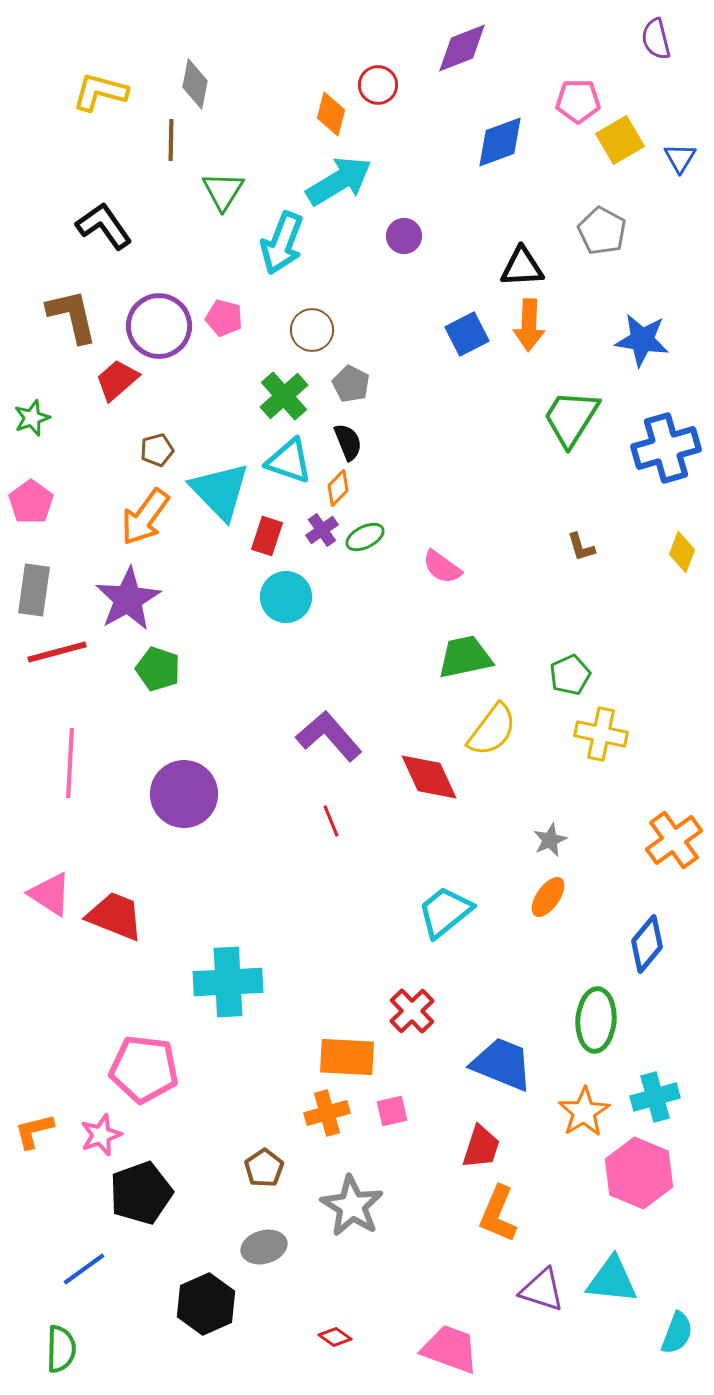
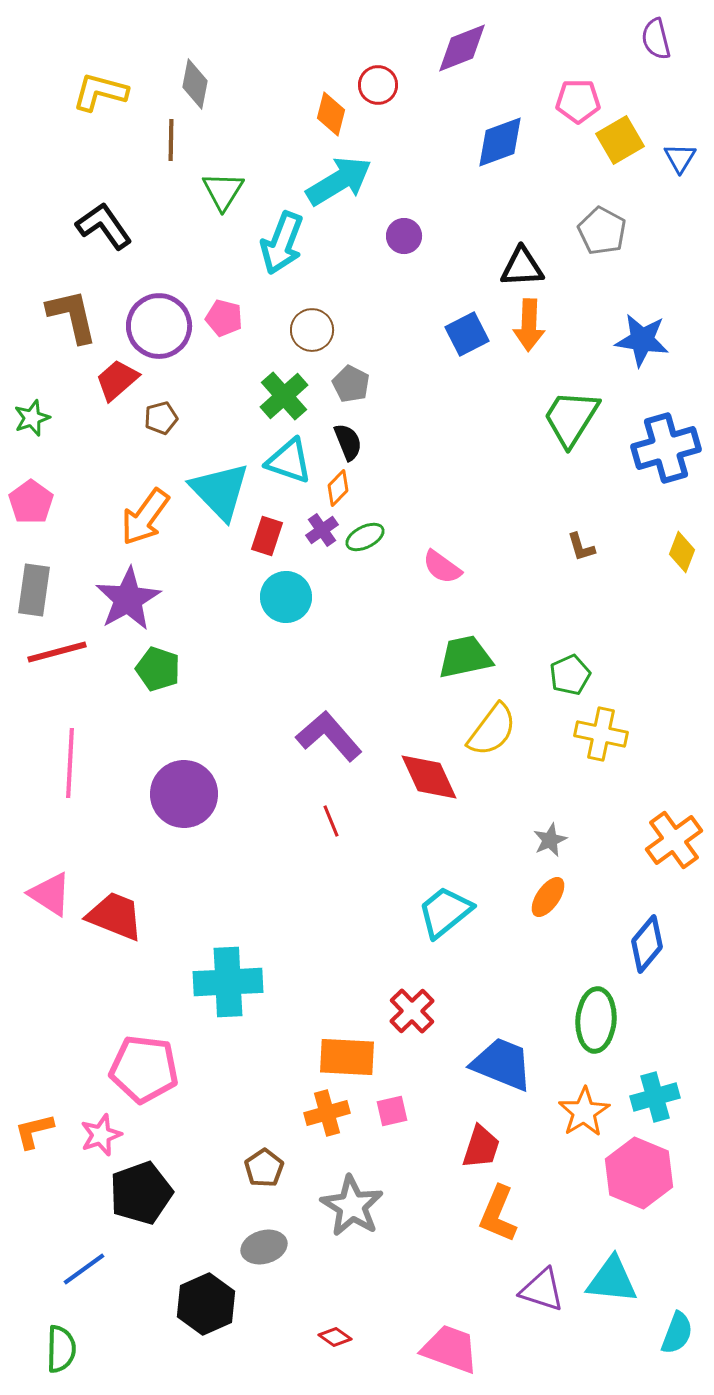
brown pentagon at (157, 450): moved 4 px right, 32 px up
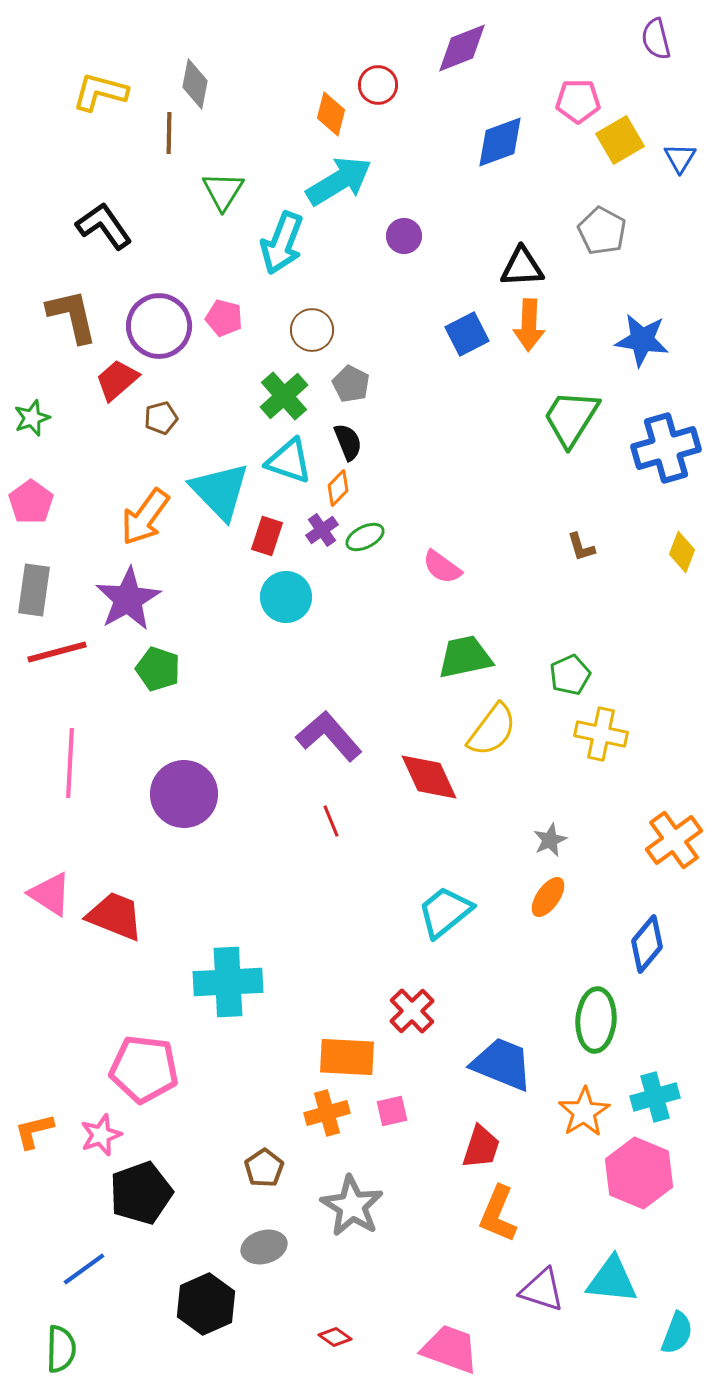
brown line at (171, 140): moved 2 px left, 7 px up
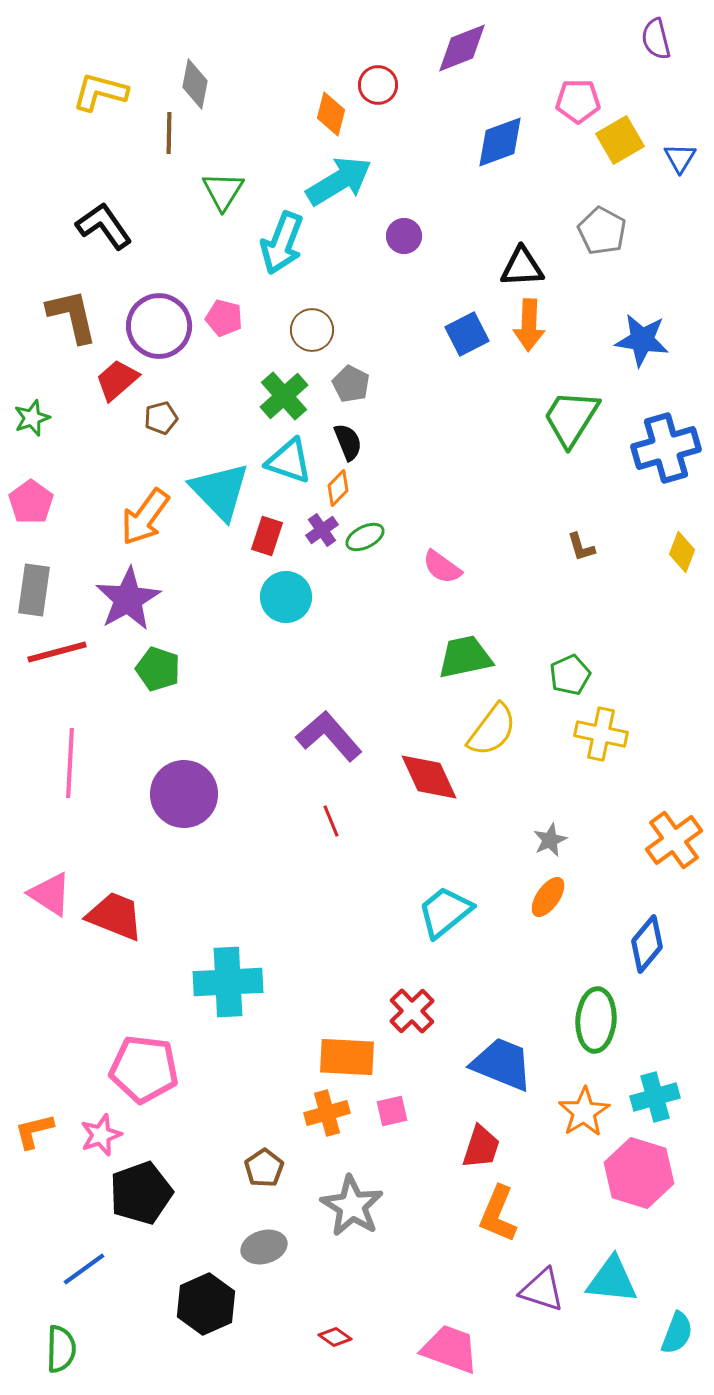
pink hexagon at (639, 1173): rotated 6 degrees counterclockwise
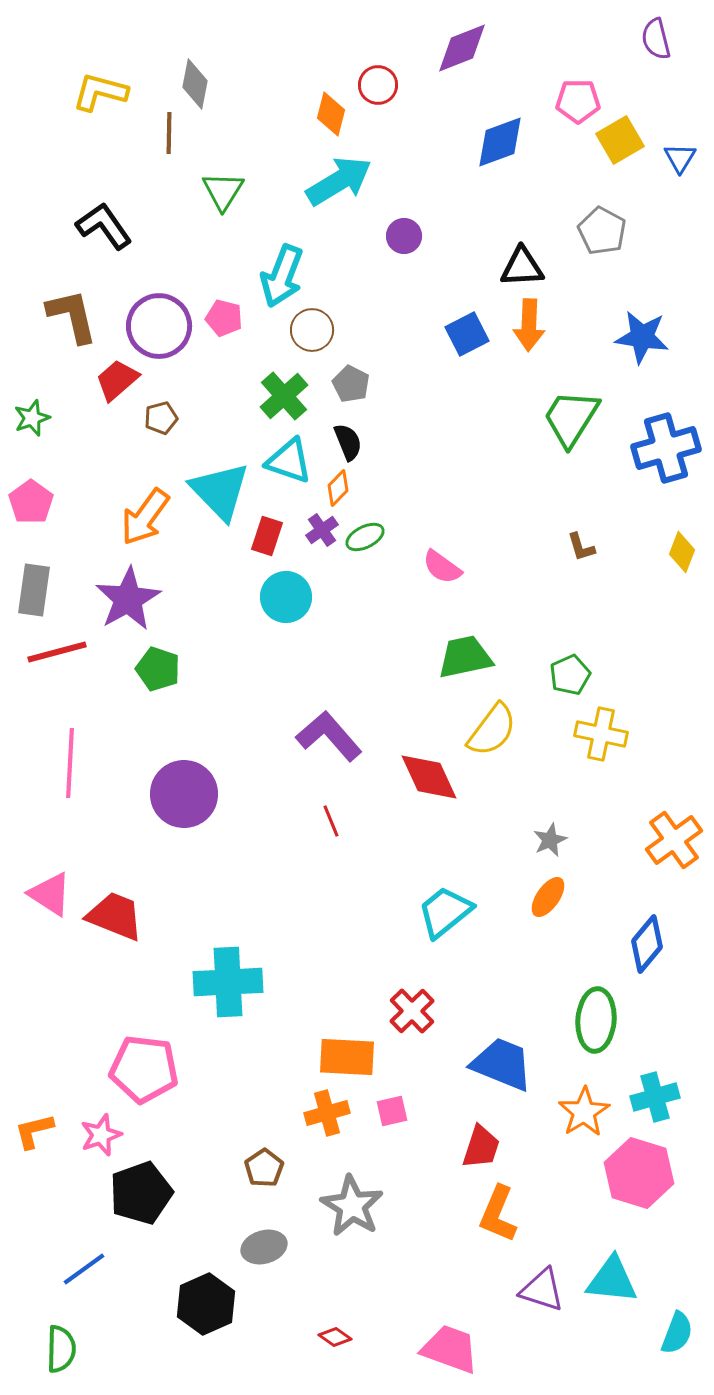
cyan arrow at (282, 243): moved 33 px down
blue star at (642, 340): moved 3 px up
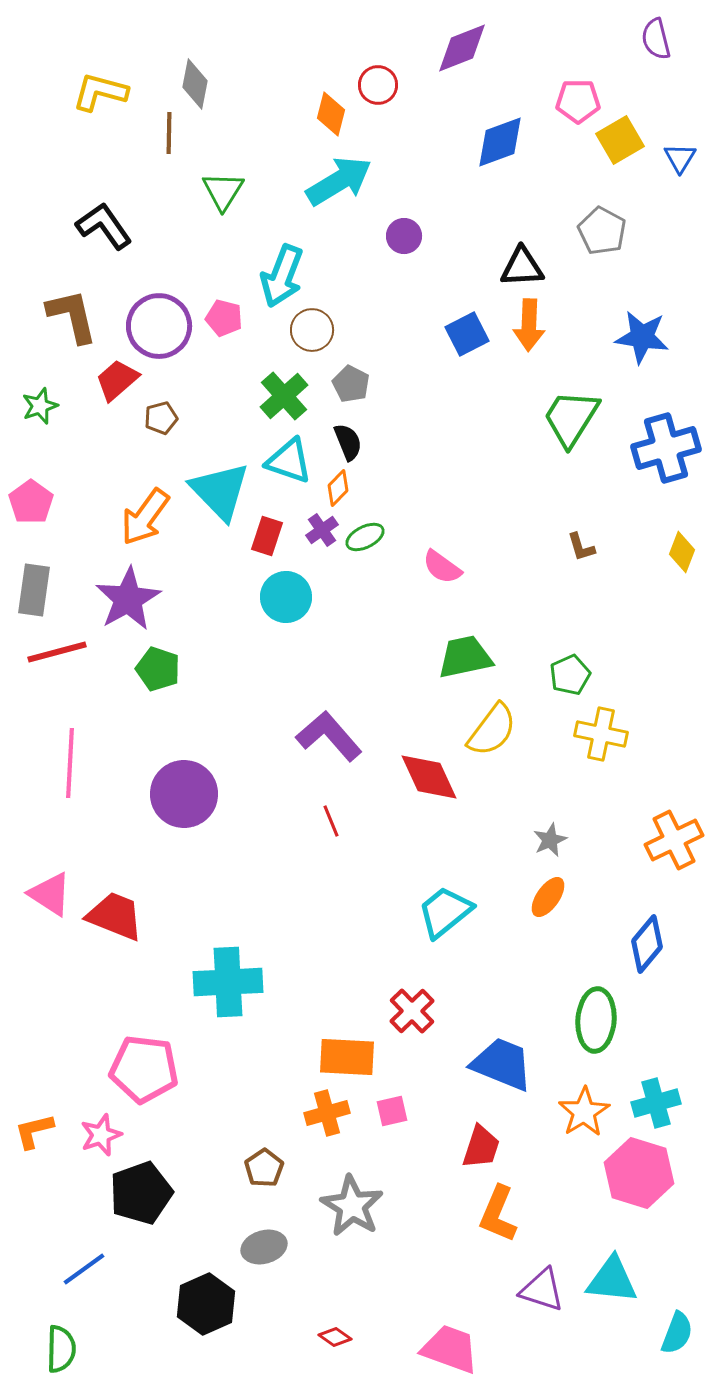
green star at (32, 418): moved 8 px right, 12 px up
orange cross at (674, 840): rotated 10 degrees clockwise
cyan cross at (655, 1097): moved 1 px right, 6 px down
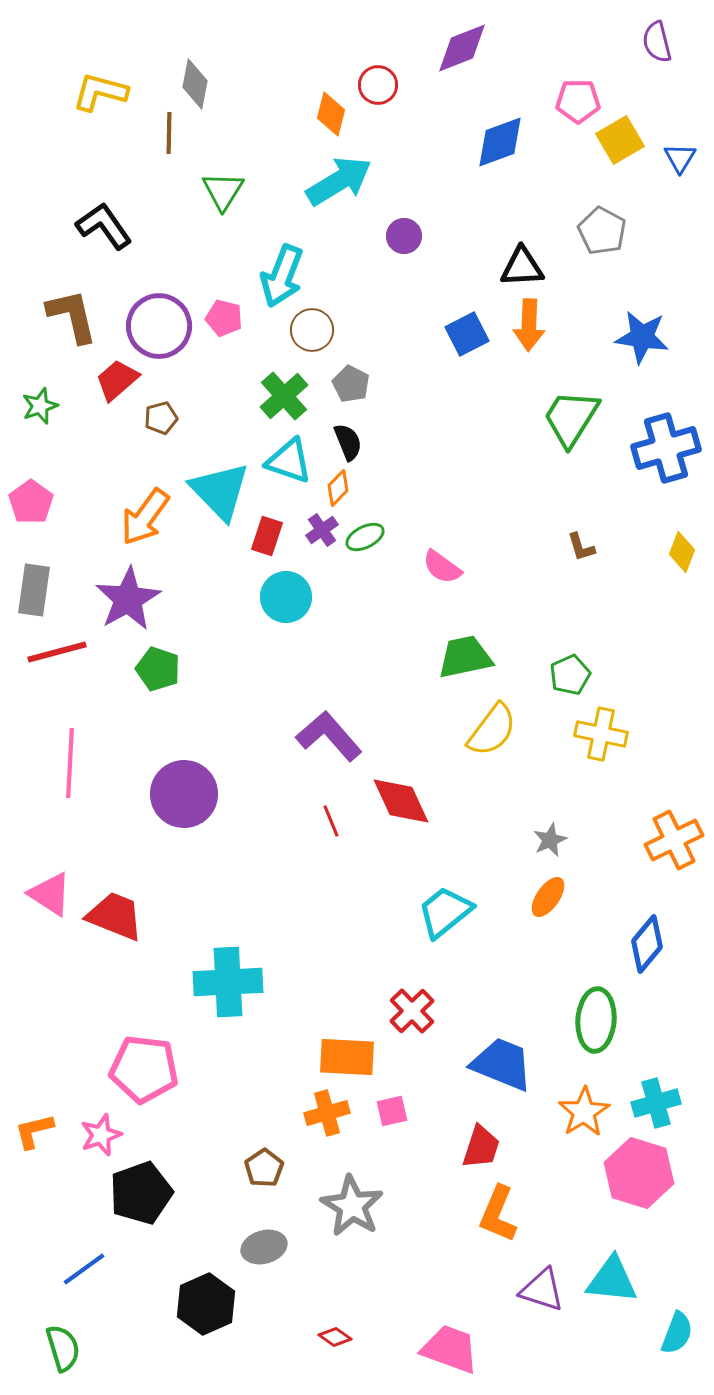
purple semicircle at (656, 39): moved 1 px right, 3 px down
red diamond at (429, 777): moved 28 px left, 24 px down
green semicircle at (61, 1349): moved 2 px right, 1 px up; rotated 18 degrees counterclockwise
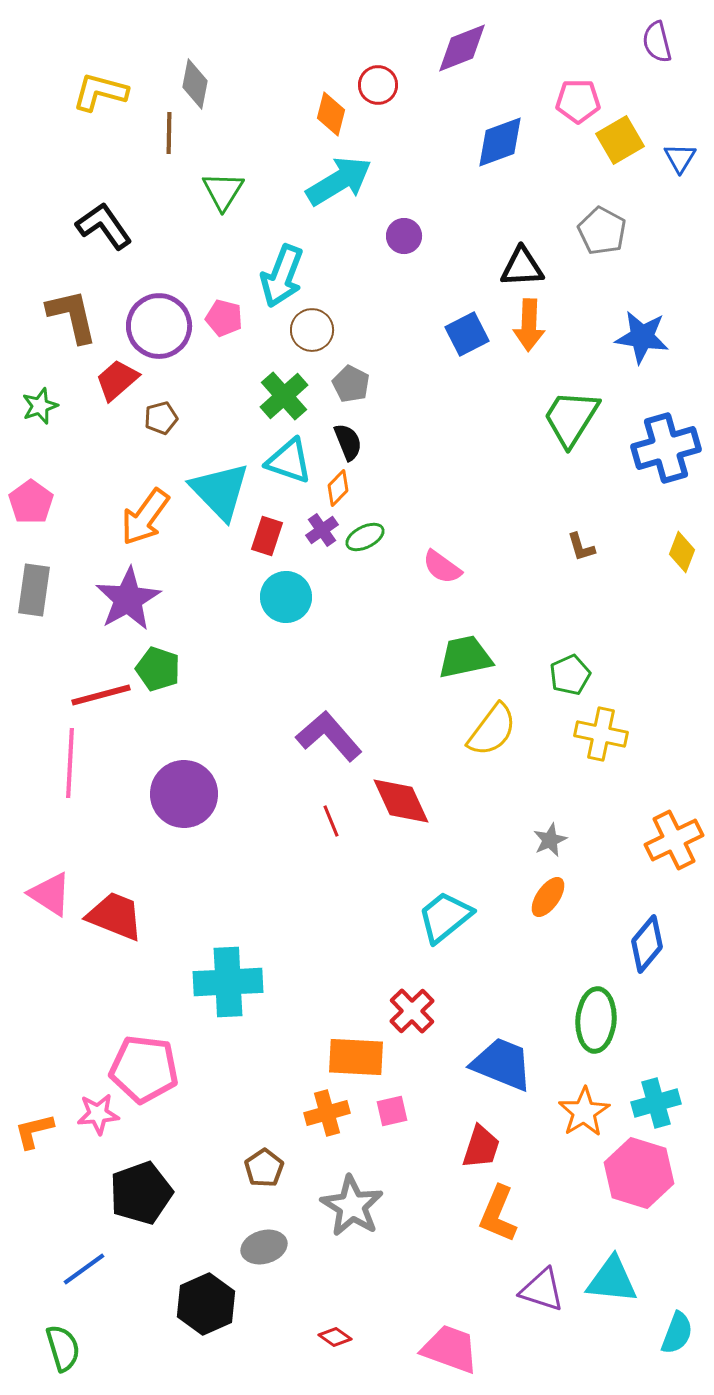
red line at (57, 652): moved 44 px right, 43 px down
cyan trapezoid at (445, 912): moved 5 px down
orange rectangle at (347, 1057): moved 9 px right
pink star at (101, 1135): moved 3 px left, 21 px up; rotated 15 degrees clockwise
